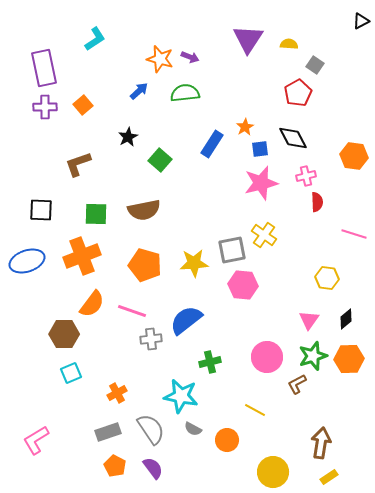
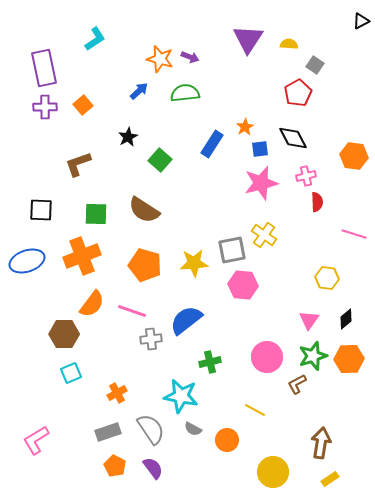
brown semicircle at (144, 210): rotated 44 degrees clockwise
yellow rectangle at (329, 477): moved 1 px right, 2 px down
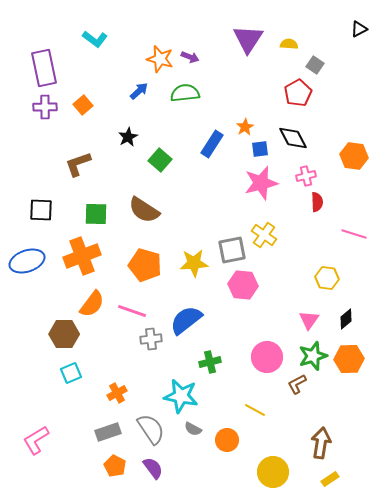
black triangle at (361, 21): moved 2 px left, 8 px down
cyan L-shape at (95, 39): rotated 70 degrees clockwise
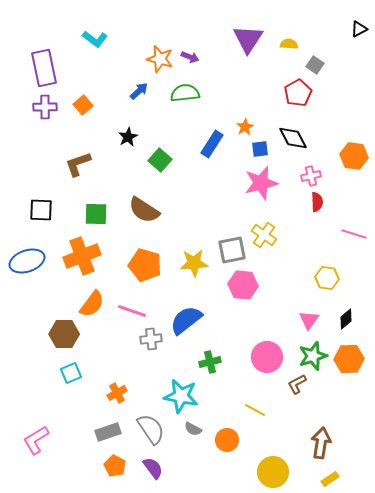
pink cross at (306, 176): moved 5 px right
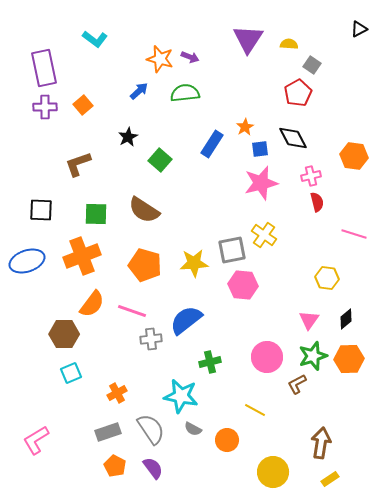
gray square at (315, 65): moved 3 px left
red semicircle at (317, 202): rotated 12 degrees counterclockwise
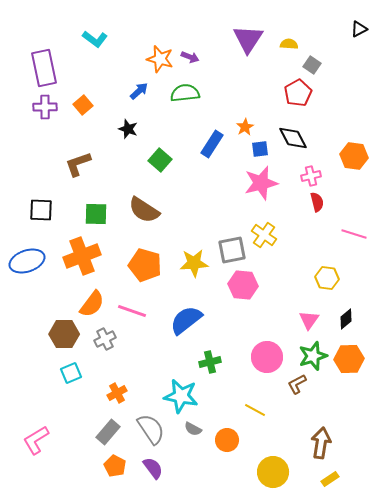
black star at (128, 137): moved 8 px up; rotated 24 degrees counterclockwise
gray cross at (151, 339): moved 46 px left; rotated 20 degrees counterclockwise
gray rectangle at (108, 432): rotated 30 degrees counterclockwise
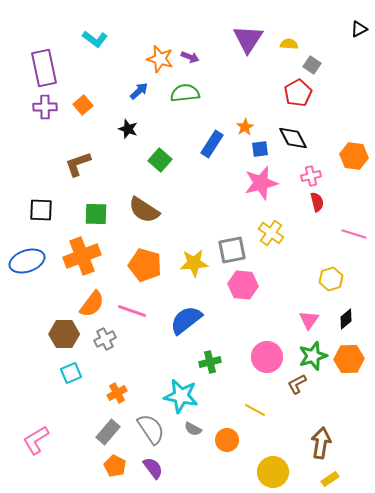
yellow cross at (264, 235): moved 7 px right, 2 px up
yellow hexagon at (327, 278): moved 4 px right, 1 px down; rotated 25 degrees counterclockwise
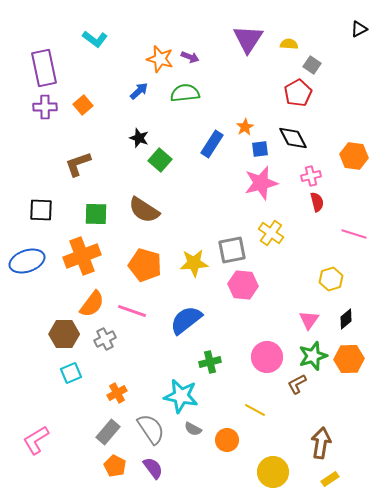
black star at (128, 129): moved 11 px right, 9 px down
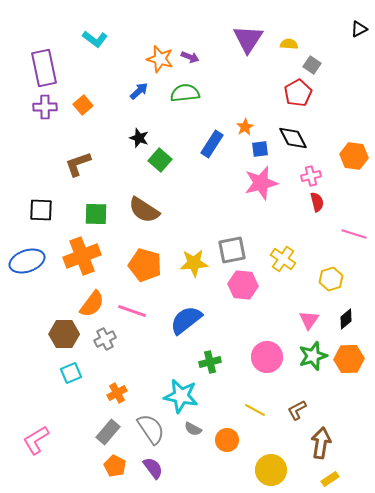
yellow cross at (271, 233): moved 12 px right, 26 px down
brown L-shape at (297, 384): moved 26 px down
yellow circle at (273, 472): moved 2 px left, 2 px up
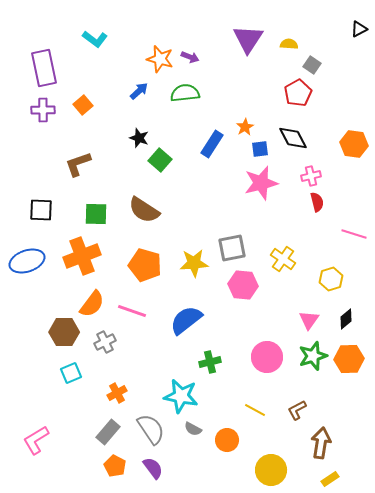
purple cross at (45, 107): moved 2 px left, 3 px down
orange hexagon at (354, 156): moved 12 px up
gray square at (232, 250): moved 2 px up
brown hexagon at (64, 334): moved 2 px up
gray cross at (105, 339): moved 3 px down
